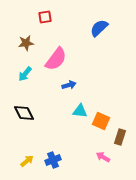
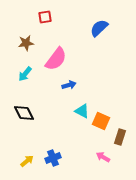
cyan triangle: moved 2 px right; rotated 21 degrees clockwise
blue cross: moved 2 px up
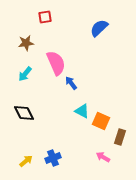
pink semicircle: moved 4 px down; rotated 60 degrees counterclockwise
blue arrow: moved 2 px right, 2 px up; rotated 112 degrees counterclockwise
yellow arrow: moved 1 px left
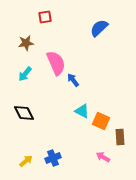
blue arrow: moved 2 px right, 3 px up
brown rectangle: rotated 21 degrees counterclockwise
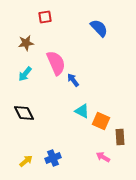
blue semicircle: rotated 90 degrees clockwise
